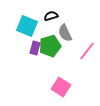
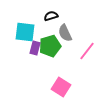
cyan square: moved 2 px left, 6 px down; rotated 15 degrees counterclockwise
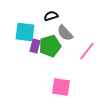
gray semicircle: rotated 18 degrees counterclockwise
purple rectangle: moved 2 px up
pink square: rotated 24 degrees counterclockwise
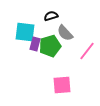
purple rectangle: moved 2 px up
pink square: moved 1 px right, 2 px up; rotated 12 degrees counterclockwise
